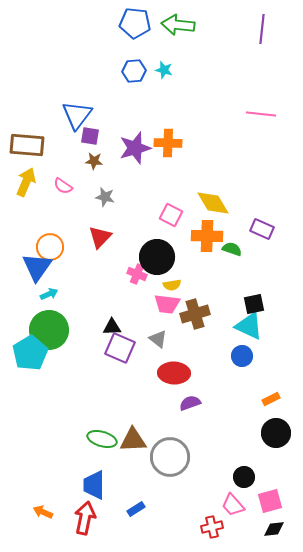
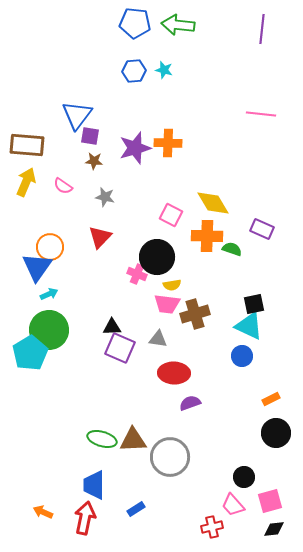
gray triangle at (158, 339): rotated 30 degrees counterclockwise
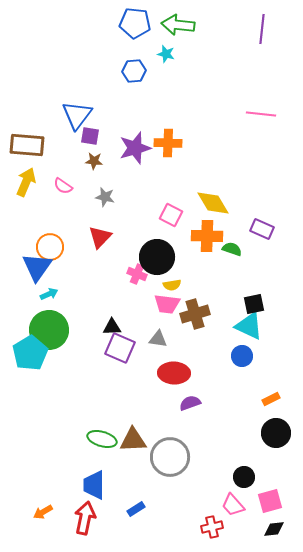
cyan star at (164, 70): moved 2 px right, 16 px up
orange arrow at (43, 512): rotated 54 degrees counterclockwise
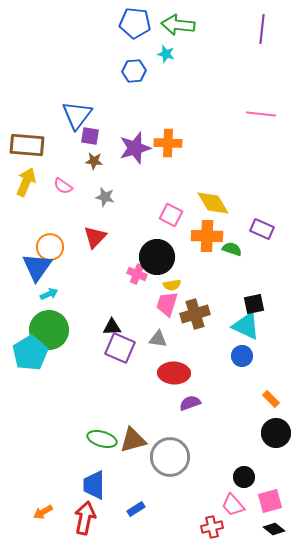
red triangle at (100, 237): moved 5 px left
pink trapezoid at (167, 304): rotated 100 degrees clockwise
cyan triangle at (249, 326): moved 3 px left
orange rectangle at (271, 399): rotated 72 degrees clockwise
brown triangle at (133, 440): rotated 12 degrees counterclockwise
black diamond at (274, 529): rotated 45 degrees clockwise
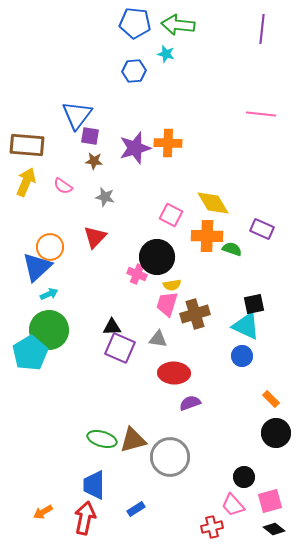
blue triangle at (37, 267): rotated 12 degrees clockwise
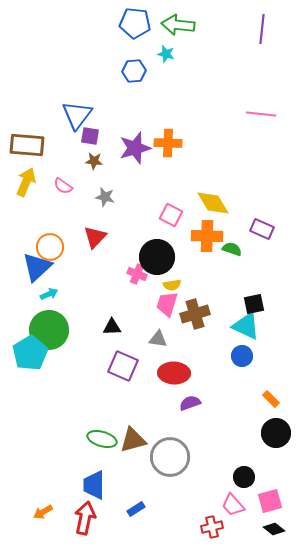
purple square at (120, 348): moved 3 px right, 18 px down
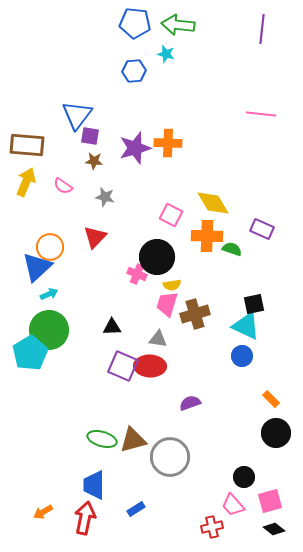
red ellipse at (174, 373): moved 24 px left, 7 px up
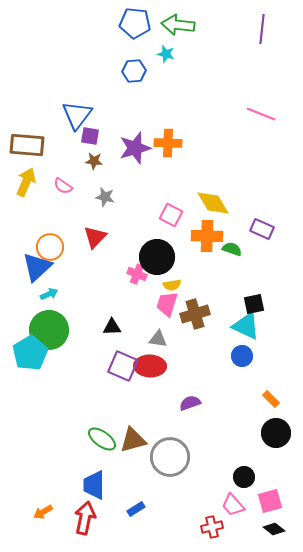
pink line at (261, 114): rotated 16 degrees clockwise
green ellipse at (102, 439): rotated 20 degrees clockwise
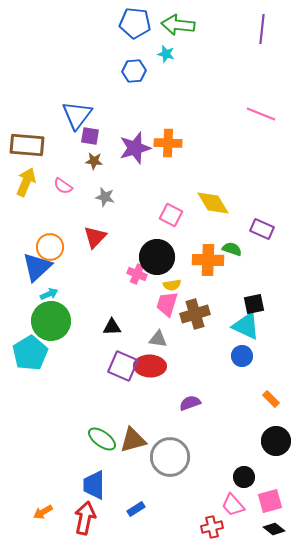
orange cross at (207, 236): moved 1 px right, 24 px down
green circle at (49, 330): moved 2 px right, 9 px up
black circle at (276, 433): moved 8 px down
